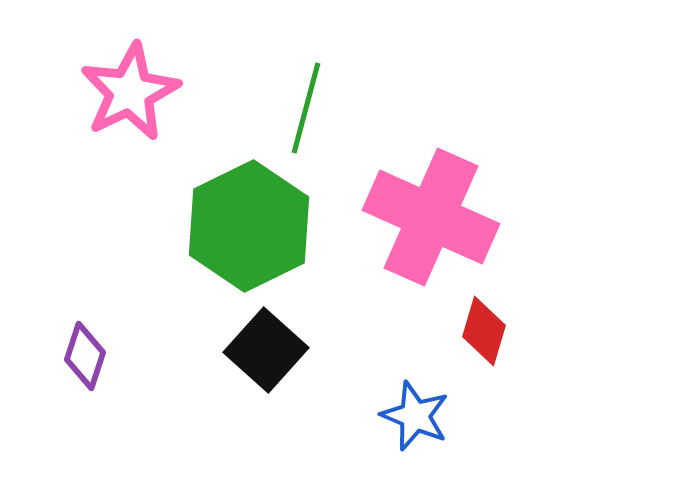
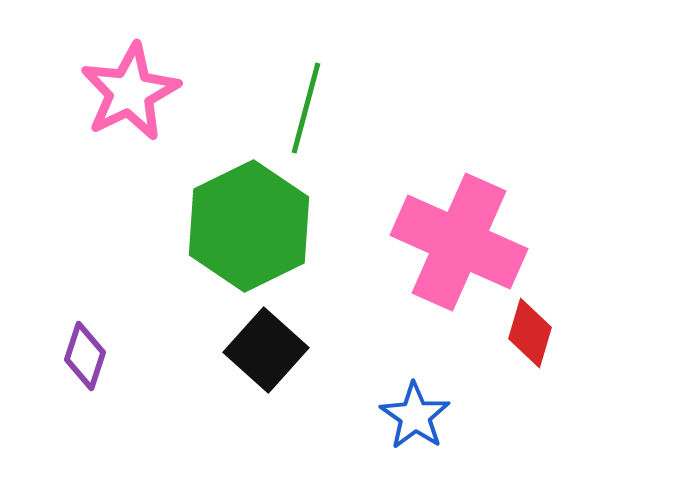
pink cross: moved 28 px right, 25 px down
red diamond: moved 46 px right, 2 px down
blue star: rotated 12 degrees clockwise
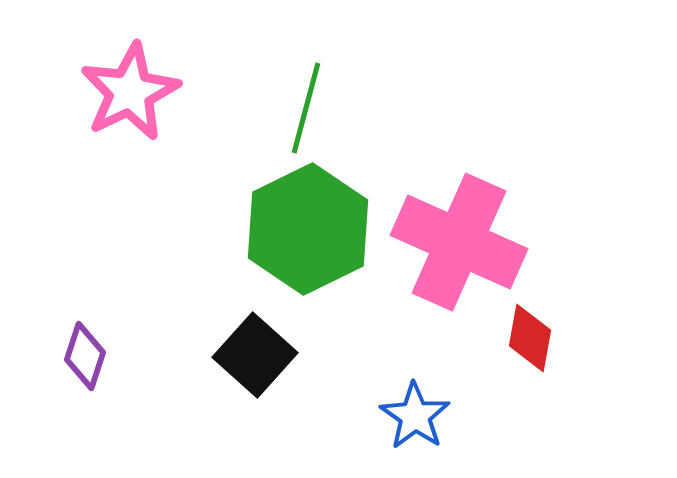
green hexagon: moved 59 px right, 3 px down
red diamond: moved 5 px down; rotated 6 degrees counterclockwise
black square: moved 11 px left, 5 px down
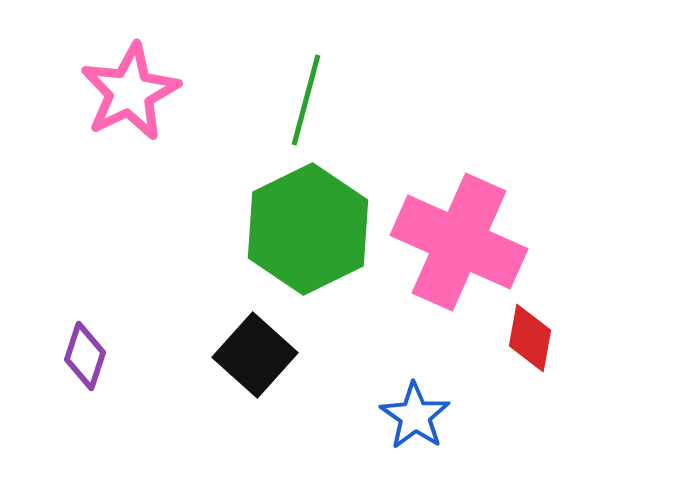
green line: moved 8 px up
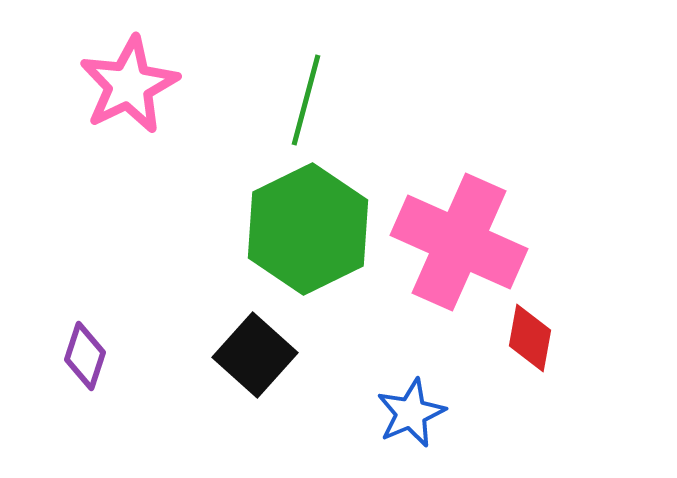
pink star: moved 1 px left, 7 px up
blue star: moved 4 px left, 3 px up; rotated 14 degrees clockwise
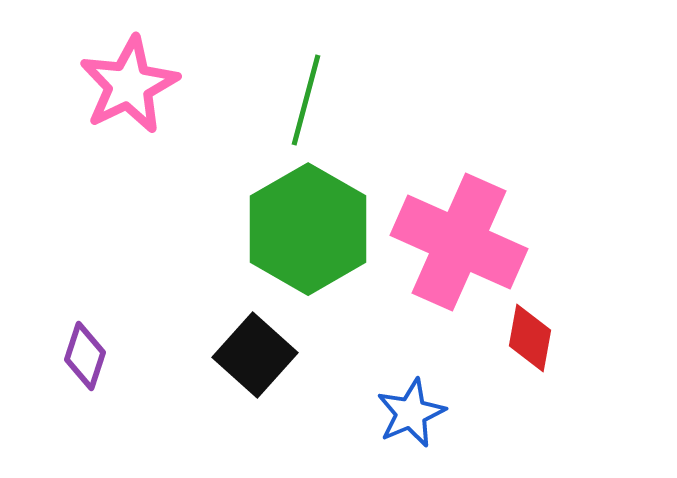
green hexagon: rotated 4 degrees counterclockwise
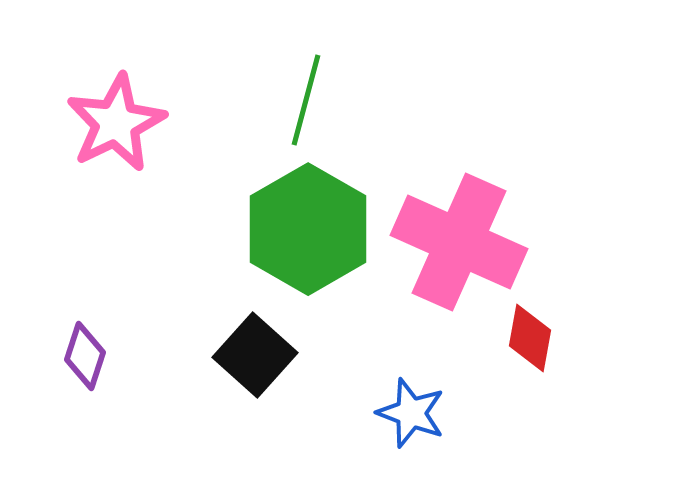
pink star: moved 13 px left, 38 px down
blue star: rotated 28 degrees counterclockwise
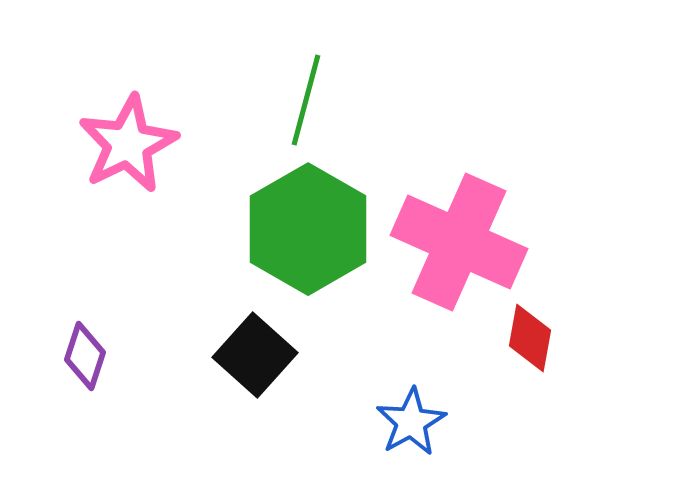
pink star: moved 12 px right, 21 px down
blue star: moved 9 px down; rotated 22 degrees clockwise
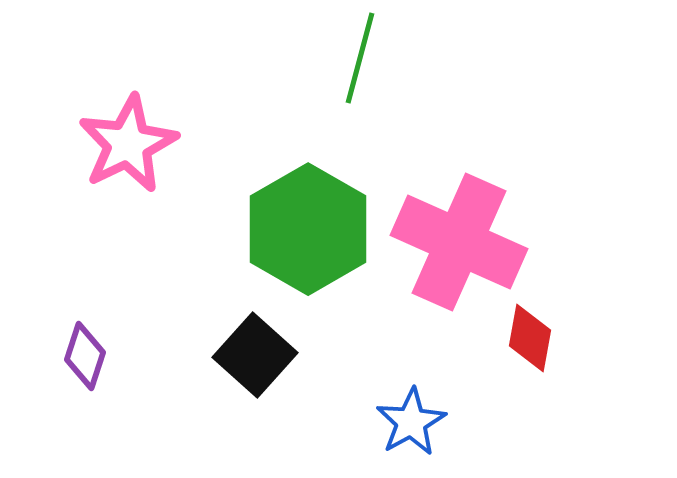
green line: moved 54 px right, 42 px up
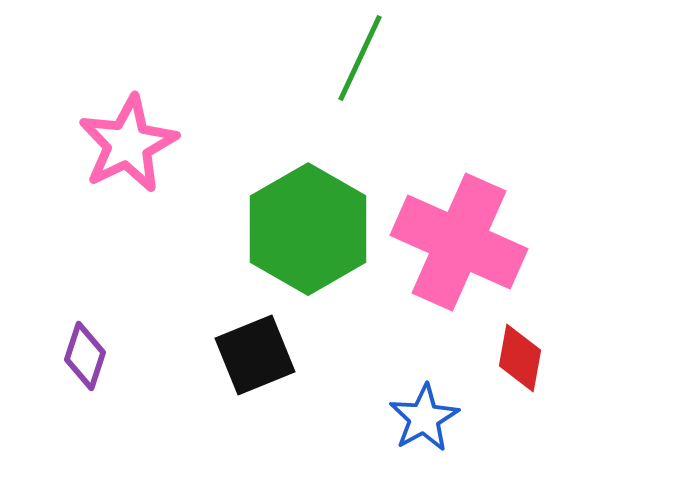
green line: rotated 10 degrees clockwise
red diamond: moved 10 px left, 20 px down
black square: rotated 26 degrees clockwise
blue star: moved 13 px right, 4 px up
